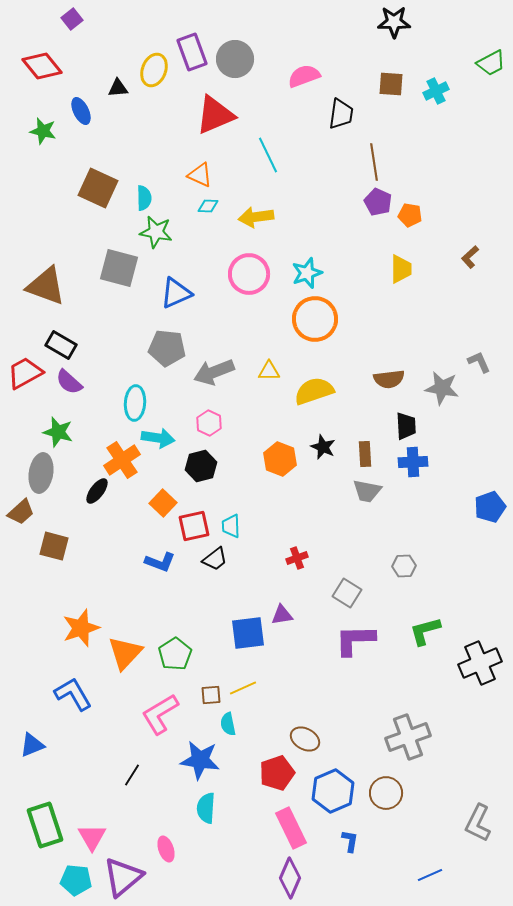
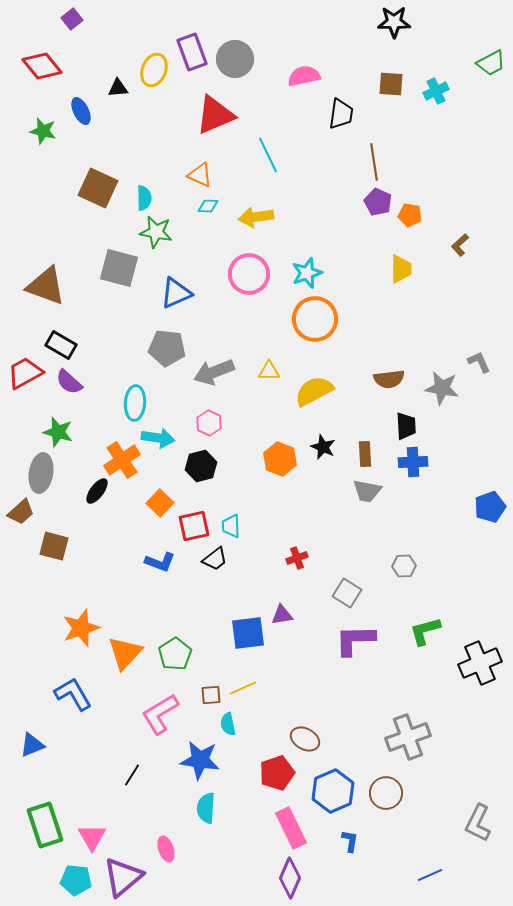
pink semicircle at (304, 76): rotated 8 degrees clockwise
brown L-shape at (470, 257): moved 10 px left, 12 px up
yellow semicircle at (314, 391): rotated 9 degrees counterclockwise
orange square at (163, 503): moved 3 px left
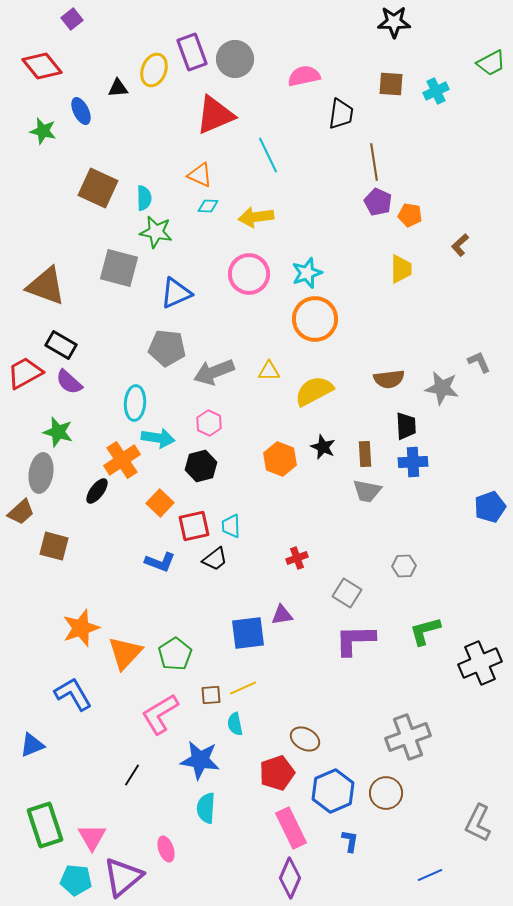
cyan semicircle at (228, 724): moved 7 px right
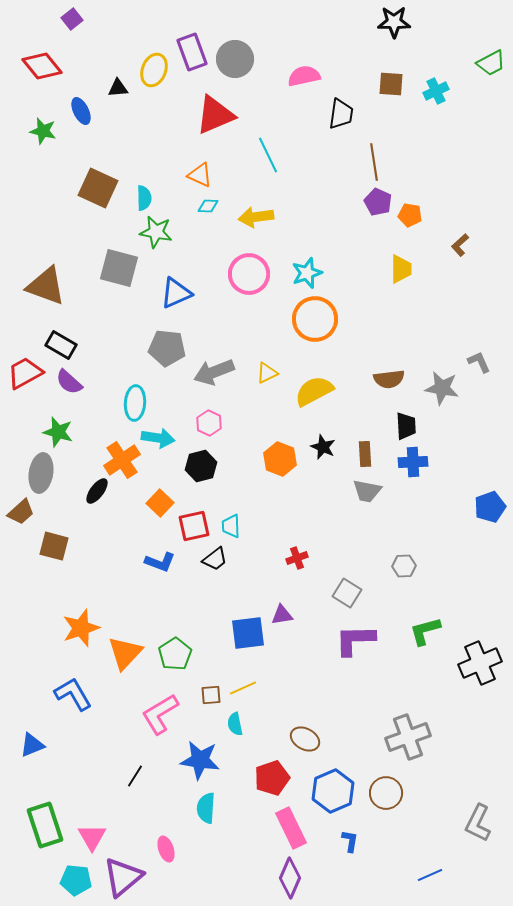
yellow triangle at (269, 371): moved 2 px left, 2 px down; rotated 25 degrees counterclockwise
red pentagon at (277, 773): moved 5 px left, 5 px down
black line at (132, 775): moved 3 px right, 1 px down
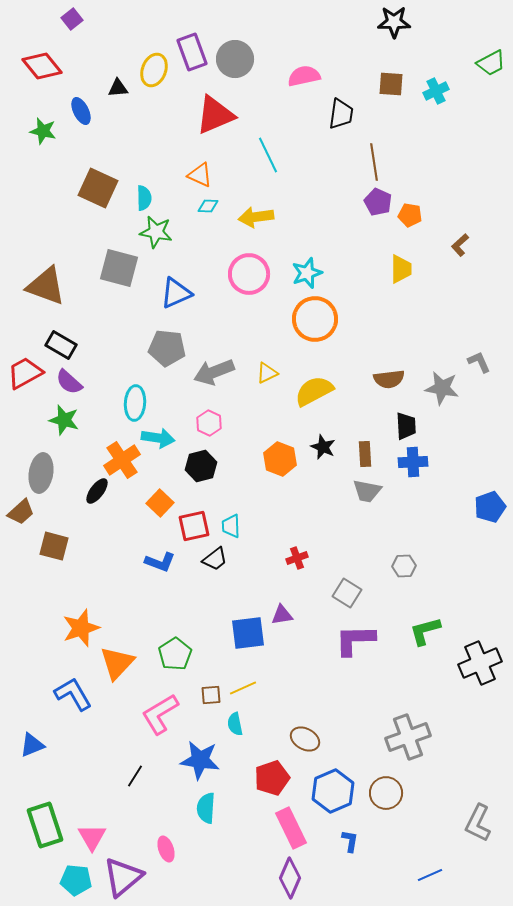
green star at (58, 432): moved 6 px right, 12 px up
orange triangle at (125, 653): moved 8 px left, 10 px down
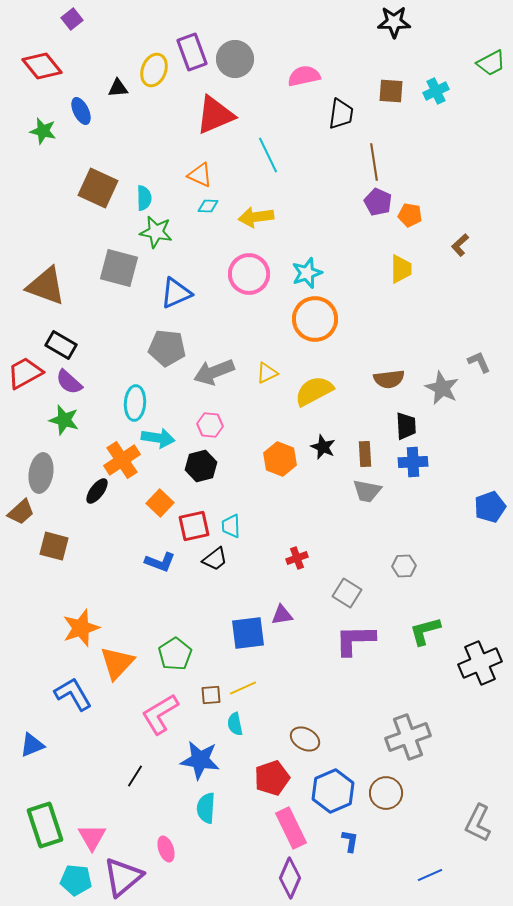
brown square at (391, 84): moved 7 px down
gray star at (442, 388): rotated 16 degrees clockwise
pink hexagon at (209, 423): moved 1 px right, 2 px down; rotated 20 degrees counterclockwise
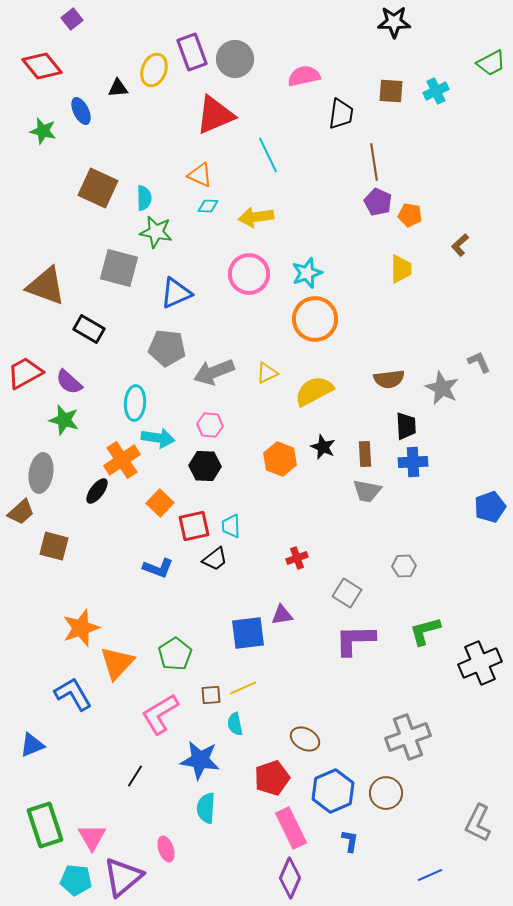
black rectangle at (61, 345): moved 28 px right, 16 px up
black hexagon at (201, 466): moved 4 px right; rotated 16 degrees clockwise
blue L-shape at (160, 562): moved 2 px left, 6 px down
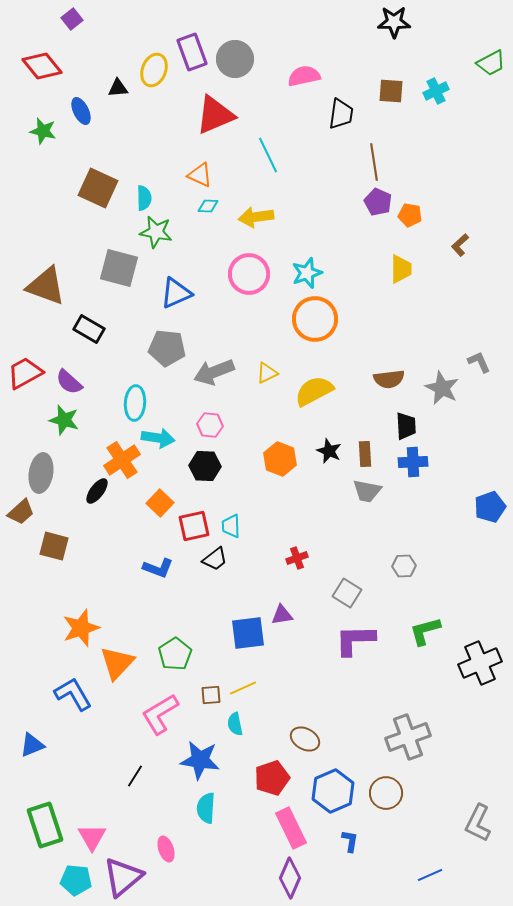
black star at (323, 447): moved 6 px right, 4 px down
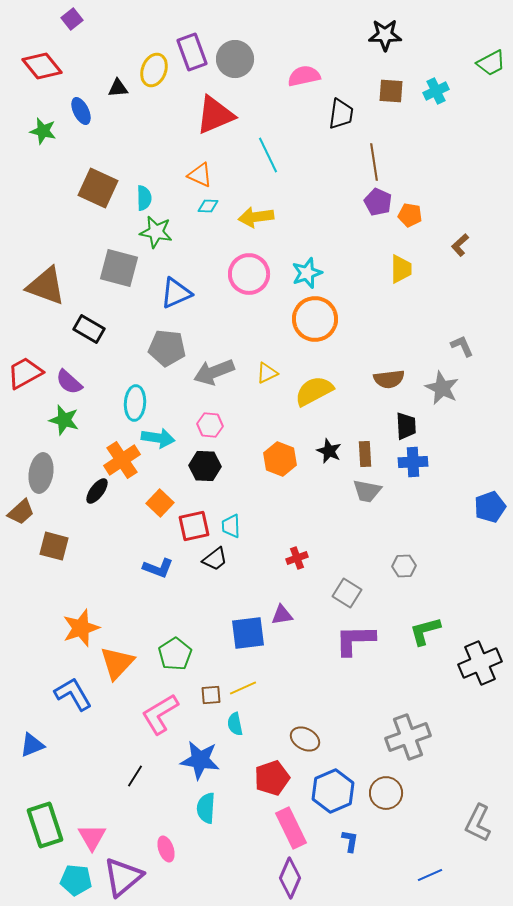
black star at (394, 22): moved 9 px left, 13 px down
gray L-shape at (479, 362): moved 17 px left, 16 px up
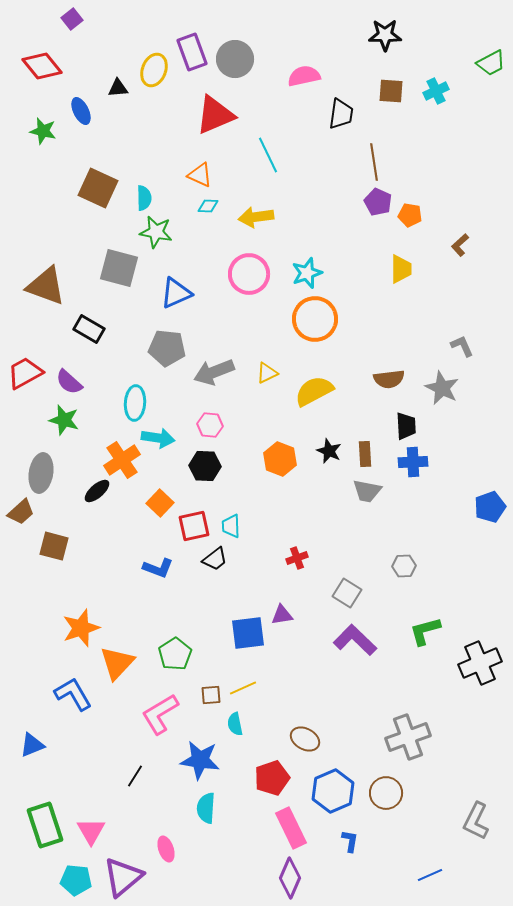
black ellipse at (97, 491): rotated 12 degrees clockwise
purple L-shape at (355, 640): rotated 45 degrees clockwise
gray L-shape at (478, 823): moved 2 px left, 2 px up
pink triangle at (92, 837): moved 1 px left, 6 px up
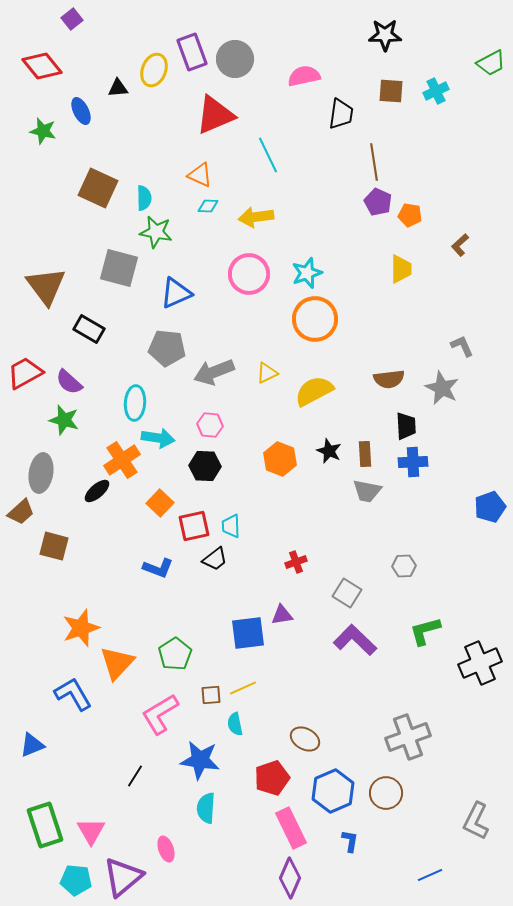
brown triangle at (46, 286): rotated 33 degrees clockwise
red cross at (297, 558): moved 1 px left, 4 px down
